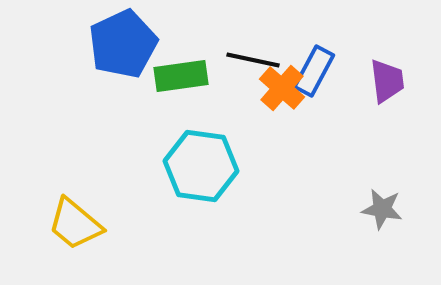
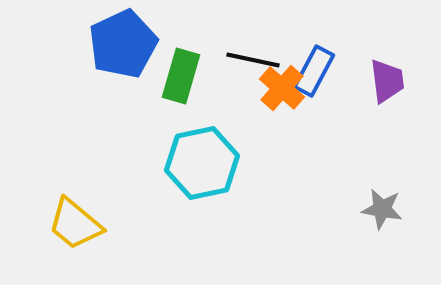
green rectangle: rotated 66 degrees counterclockwise
cyan hexagon: moved 1 px right, 3 px up; rotated 20 degrees counterclockwise
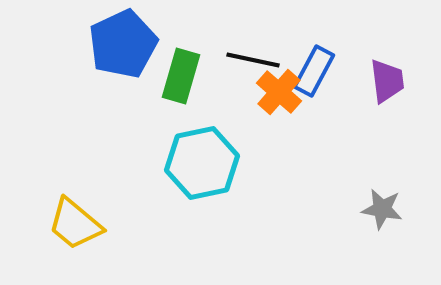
orange cross: moved 3 px left, 4 px down
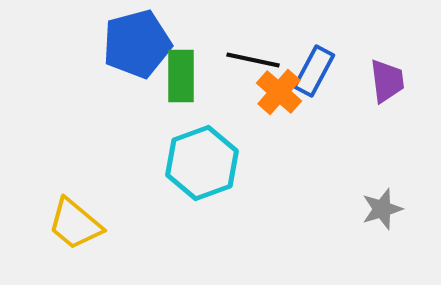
blue pentagon: moved 14 px right; rotated 10 degrees clockwise
green rectangle: rotated 16 degrees counterclockwise
cyan hexagon: rotated 8 degrees counterclockwise
gray star: rotated 27 degrees counterclockwise
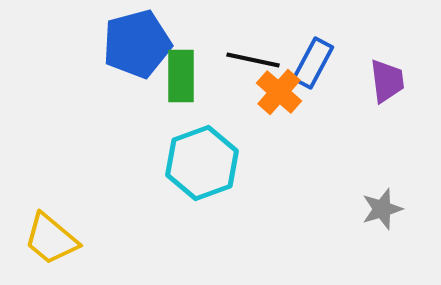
blue rectangle: moved 1 px left, 8 px up
yellow trapezoid: moved 24 px left, 15 px down
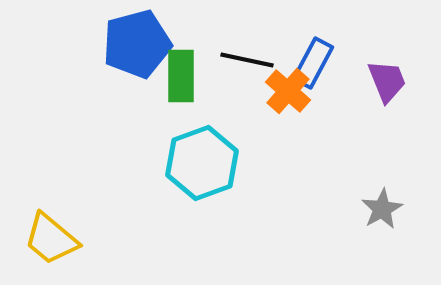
black line: moved 6 px left
purple trapezoid: rotated 15 degrees counterclockwise
orange cross: moved 9 px right, 1 px up
gray star: rotated 12 degrees counterclockwise
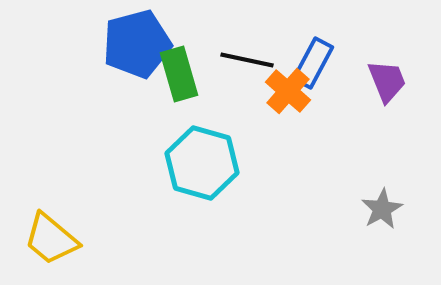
green rectangle: moved 2 px left, 2 px up; rotated 16 degrees counterclockwise
cyan hexagon: rotated 24 degrees counterclockwise
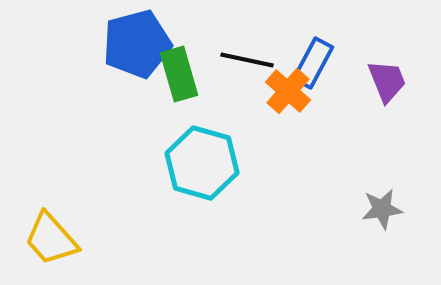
gray star: rotated 21 degrees clockwise
yellow trapezoid: rotated 8 degrees clockwise
